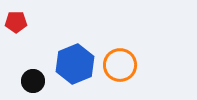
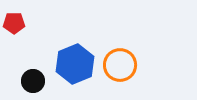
red pentagon: moved 2 px left, 1 px down
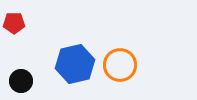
blue hexagon: rotated 9 degrees clockwise
black circle: moved 12 px left
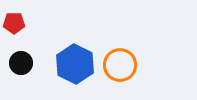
blue hexagon: rotated 21 degrees counterclockwise
black circle: moved 18 px up
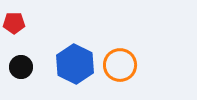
black circle: moved 4 px down
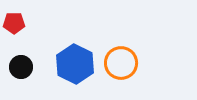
orange circle: moved 1 px right, 2 px up
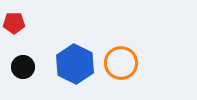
black circle: moved 2 px right
